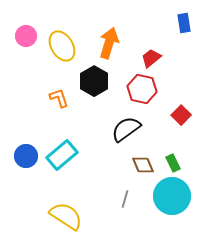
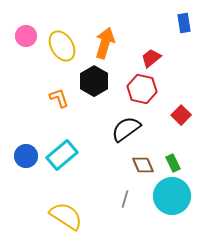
orange arrow: moved 4 px left
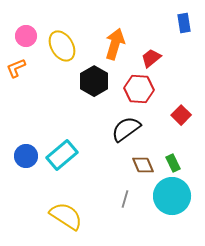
orange arrow: moved 10 px right, 1 px down
red hexagon: moved 3 px left; rotated 8 degrees counterclockwise
orange L-shape: moved 43 px left, 30 px up; rotated 95 degrees counterclockwise
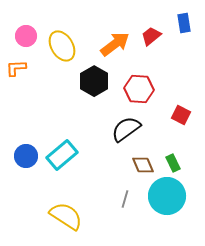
orange arrow: rotated 36 degrees clockwise
red trapezoid: moved 22 px up
orange L-shape: rotated 20 degrees clockwise
red square: rotated 18 degrees counterclockwise
cyan circle: moved 5 px left
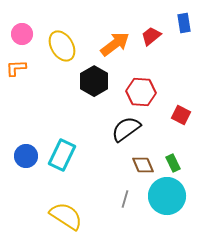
pink circle: moved 4 px left, 2 px up
red hexagon: moved 2 px right, 3 px down
cyan rectangle: rotated 24 degrees counterclockwise
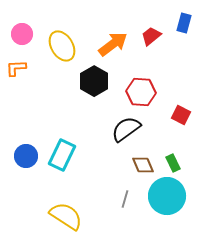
blue rectangle: rotated 24 degrees clockwise
orange arrow: moved 2 px left
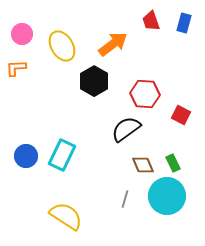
red trapezoid: moved 15 px up; rotated 70 degrees counterclockwise
red hexagon: moved 4 px right, 2 px down
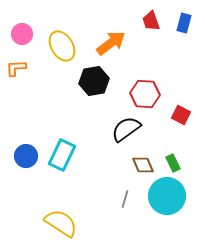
orange arrow: moved 2 px left, 1 px up
black hexagon: rotated 20 degrees clockwise
yellow semicircle: moved 5 px left, 7 px down
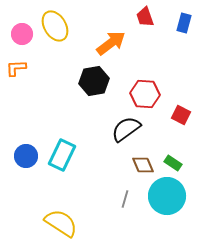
red trapezoid: moved 6 px left, 4 px up
yellow ellipse: moved 7 px left, 20 px up
green rectangle: rotated 30 degrees counterclockwise
